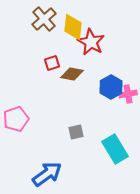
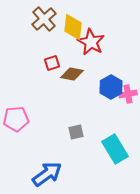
pink pentagon: rotated 15 degrees clockwise
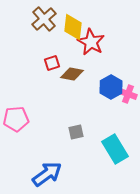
pink cross: rotated 30 degrees clockwise
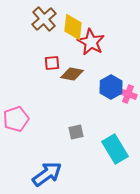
red square: rotated 14 degrees clockwise
pink pentagon: rotated 15 degrees counterclockwise
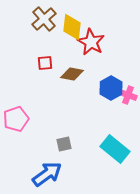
yellow diamond: moved 1 px left
red square: moved 7 px left
blue hexagon: moved 1 px down
pink cross: moved 1 px down
gray square: moved 12 px left, 12 px down
cyan rectangle: rotated 20 degrees counterclockwise
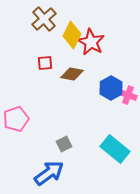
yellow diamond: moved 8 px down; rotated 20 degrees clockwise
gray square: rotated 14 degrees counterclockwise
blue arrow: moved 2 px right, 1 px up
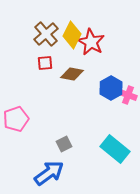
brown cross: moved 2 px right, 15 px down
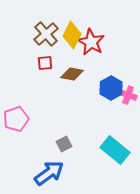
cyan rectangle: moved 1 px down
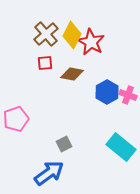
blue hexagon: moved 4 px left, 4 px down
cyan rectangle: moved 6 px right, 3 px up
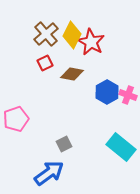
red square: rotated 21 degrees counterclockwise
